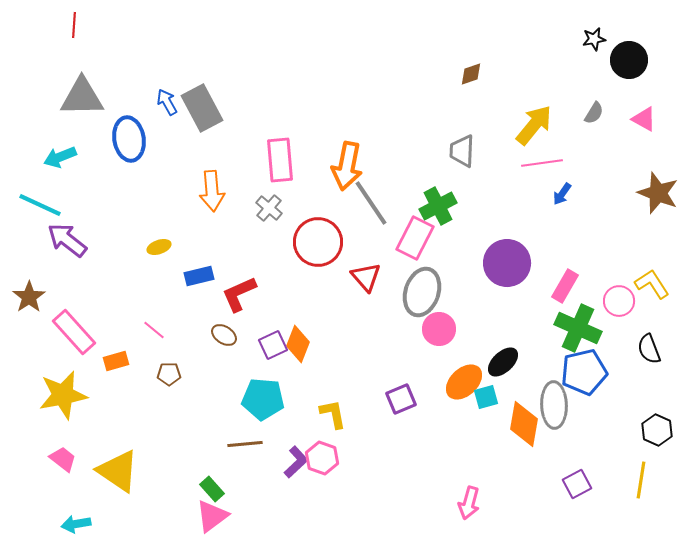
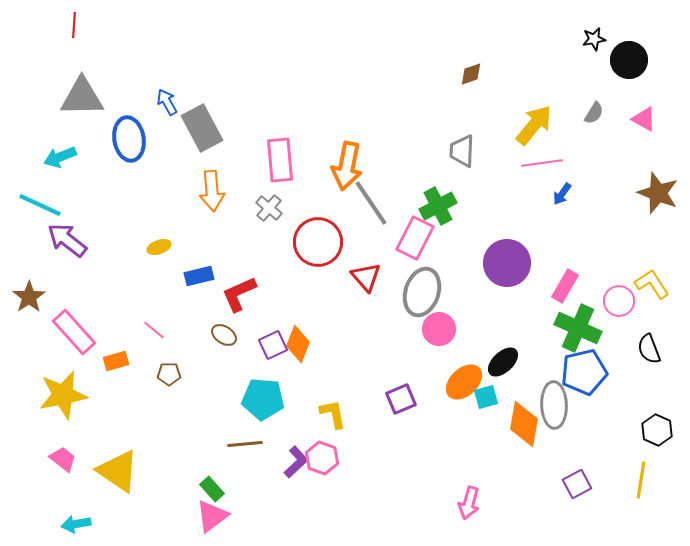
gray rectangle at (202, 108): moved 20 px down
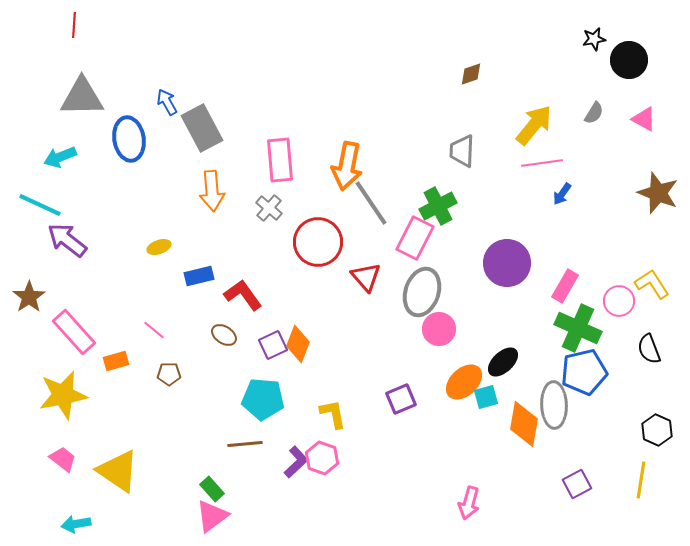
red L-shape at (239, 294): moved 4 px right, 1 px down; rotated 78 degrees clockwise
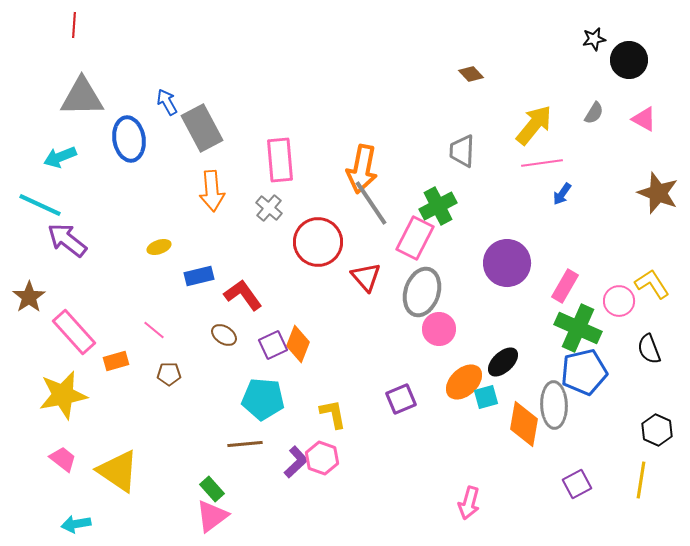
brown diamond at (471, 74): rotated 65 degrees clockwise
orange arrow at (347, 166): moved 15 px right, 3 px down
